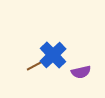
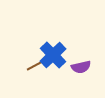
purple semicircle: moved 5 px up
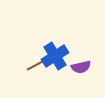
blue cross: moved 2 px right, 1 px down; rotated 12 degrees clockwise
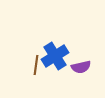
brown line: rotated 54 degrees counterclockwise
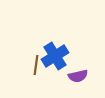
purple semicircle: moved 3 px left, 9 px down
